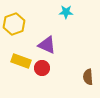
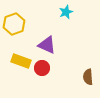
cyan star: rotated 24 degrees counterclockwise
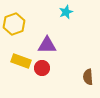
purple triangle: rotated 24 degrees counterclockwise
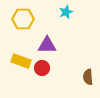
yellow hexagon: moved 9 px right, 5 px up; rotated 20 degrees clockwise
